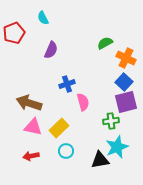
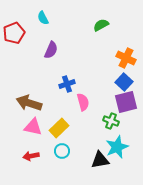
green semicircle: moved 4 px left, 18 px up
green cross: rotated 28 degrees clockwise
cyan circle: moved 4 px left
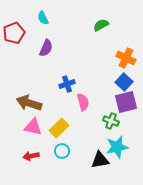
purple semicircle: moved 5 px left, 2 px up
cyan star: rotated 10 degrees clockwise
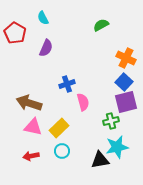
red pentagon: moved 1 px right; rotated 20 degrees counterclockwise
green cross: rotated 35 degrees counterclockwise
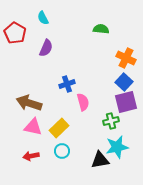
green semicircle: moved 4 px down; rotated 35 degrees clockwise
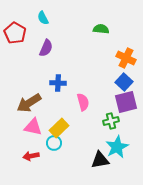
blue cross: moved 9 px left, 1 px up; rotated 21 degrees clockwise
brown arrow: rotated 50 degrees counterclockwise
cyan star: rotated 15 degrees counterclockwise
cyan circle: moved 8 px left, 8 px up
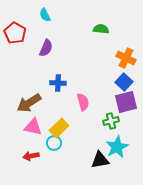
cyan semicircle: moved 2 px right, 3 px up
